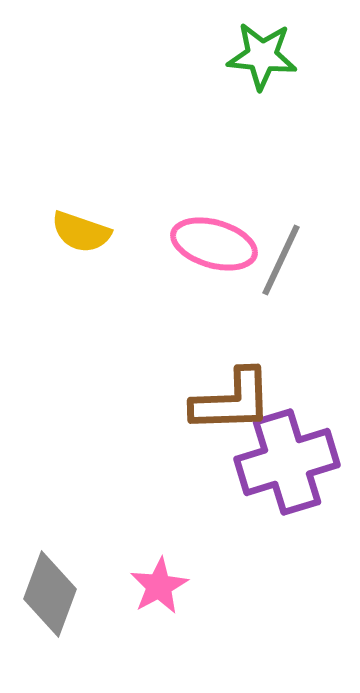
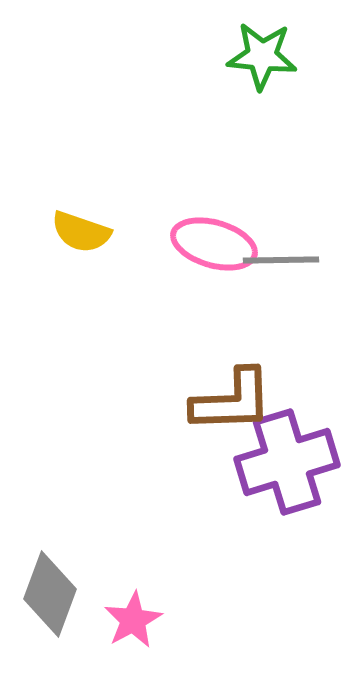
gray line: rotated 64 degrees clockwise
pink star: moved 26 px left, 34 px down
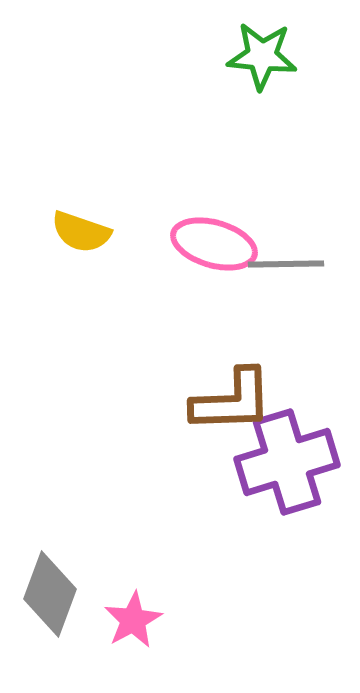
gray line: moved 5 px right, 4 px down
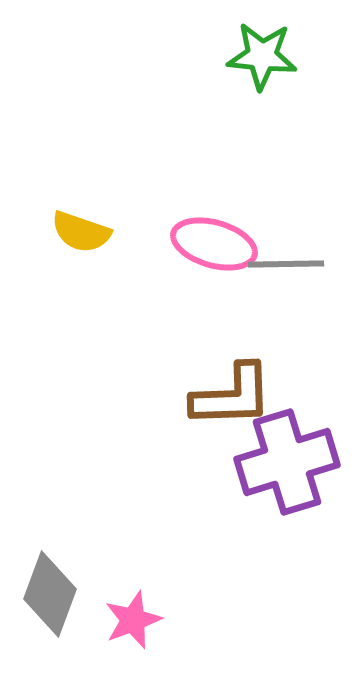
brown L-shape: moved 5 px up
pink star: rotated 8 degrees clockwise
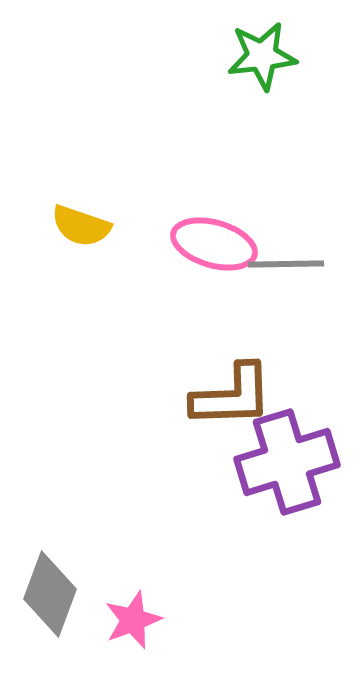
green star: rotated 12 degrees counterclockwise
yellow semicircle: moved 6 px up
